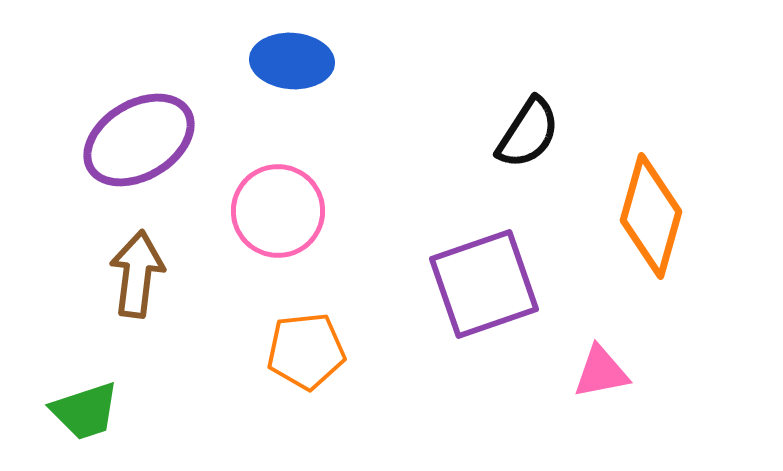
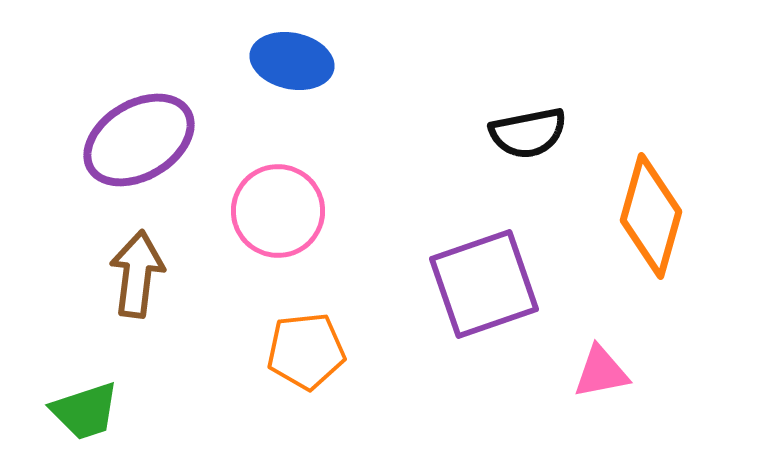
blue ellipse: rotated 8 degrees clockwise
black semicircle: rotated 46 degrees clockwise
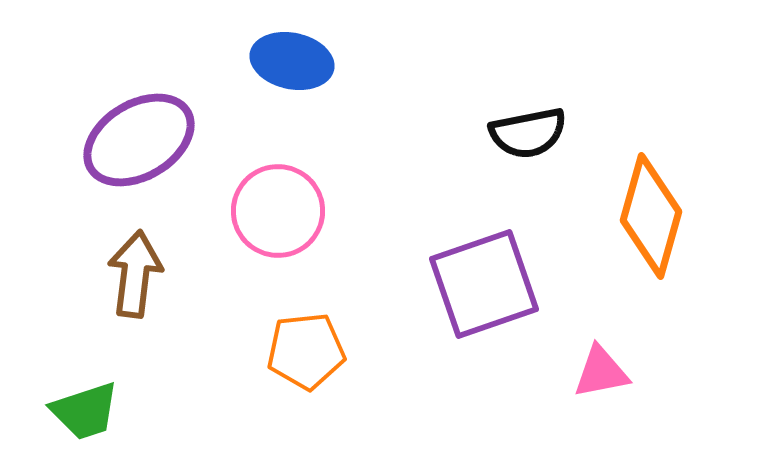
brown arrow: moved 2 px left
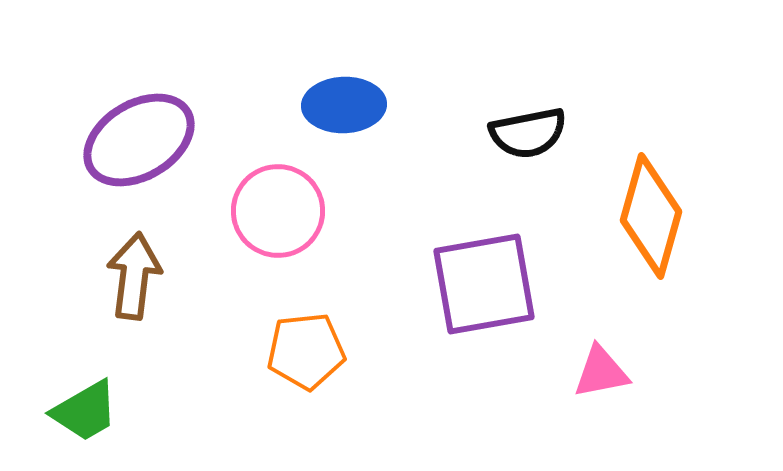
blue ellipse: moved 52 px right, 44 px down; rotated 14 degrees counterclockwise
brown arrow: moved 1 px left, 2 px down
purple square: rotated 9 degrees clockwise
green trapezoid: rotated 12 degrees counterclockwise
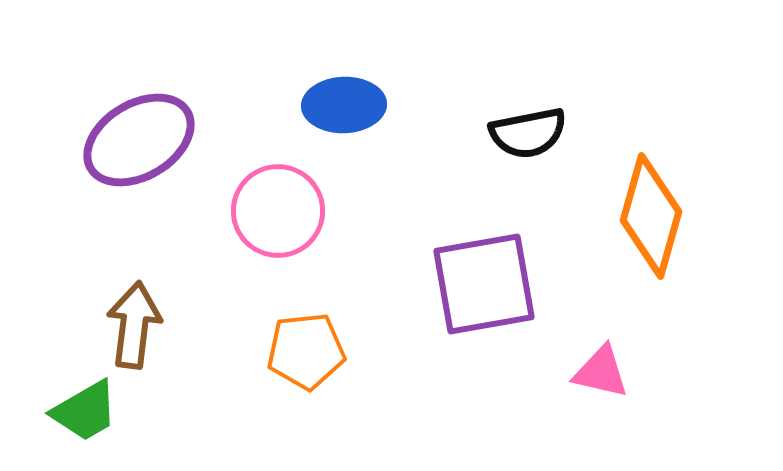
brown arrow: moved 49 px down
pink triangle: rotated 24 degrees clockwise
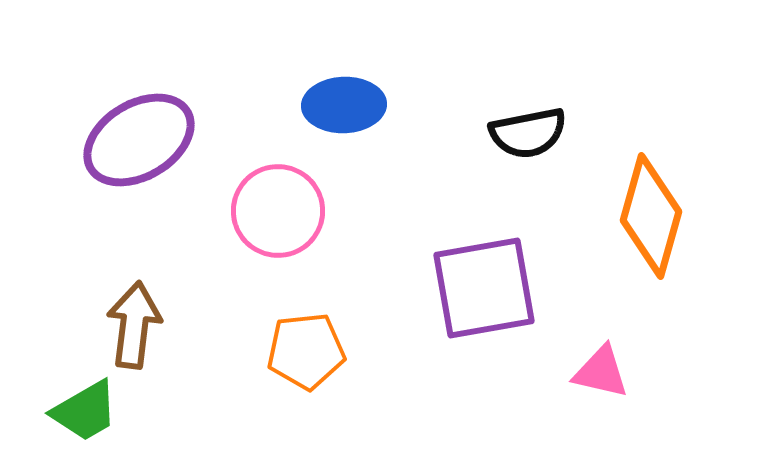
purple square: moved 4 px down
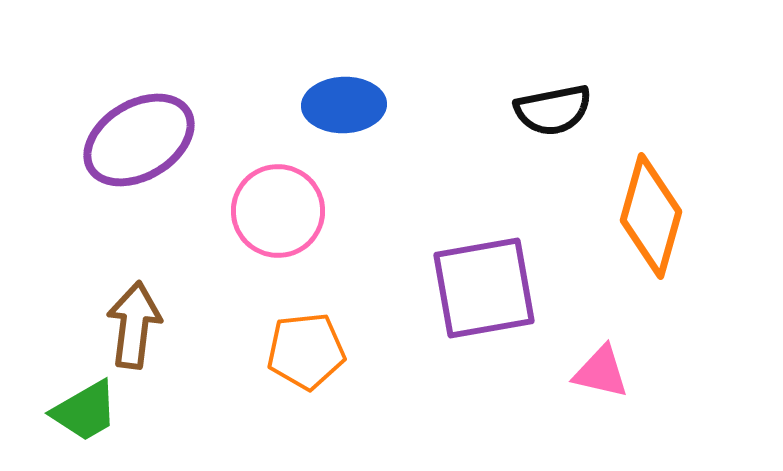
black semicircle: moved 25 px right, 23 px up
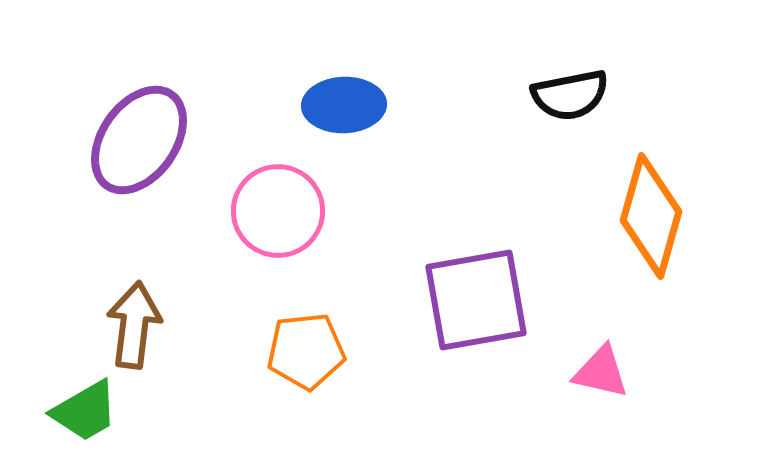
black semicircle: moved 17 px right, 15 px up
purple ellipse: rotated 24 degrees counterclockwise
purple square: moved 8 px left, 12 px down
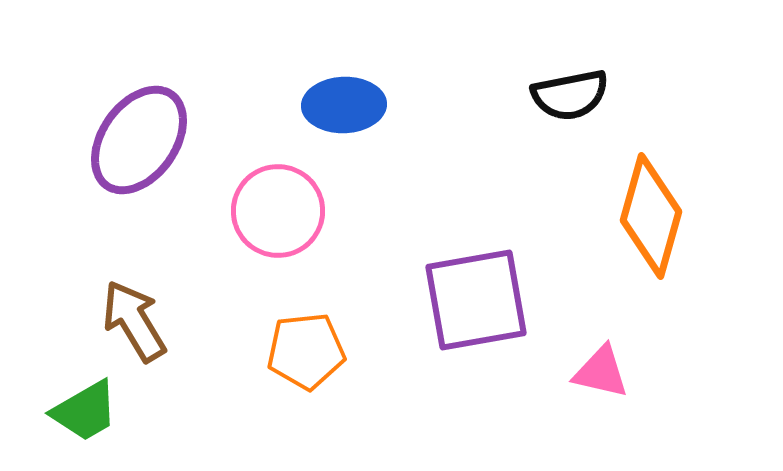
brown arrow: moved 4 px up; rotated 38 degrees counterclockwise
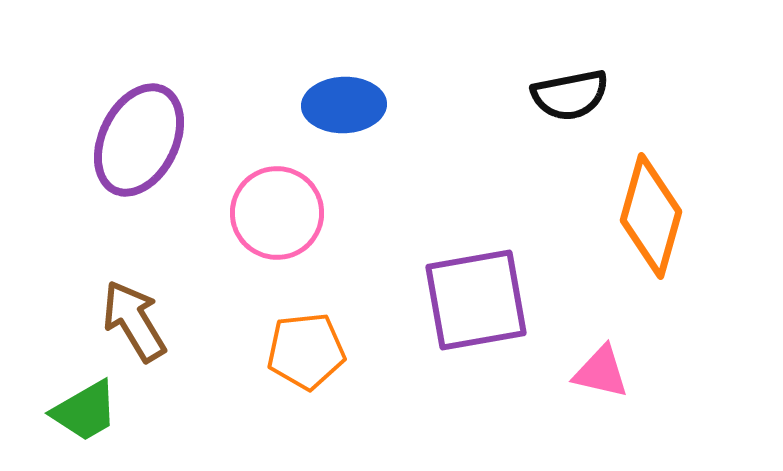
purple ellipse: rotated 9 degrees counterclockwise
pink circle: moved 1 px left, 2 px down
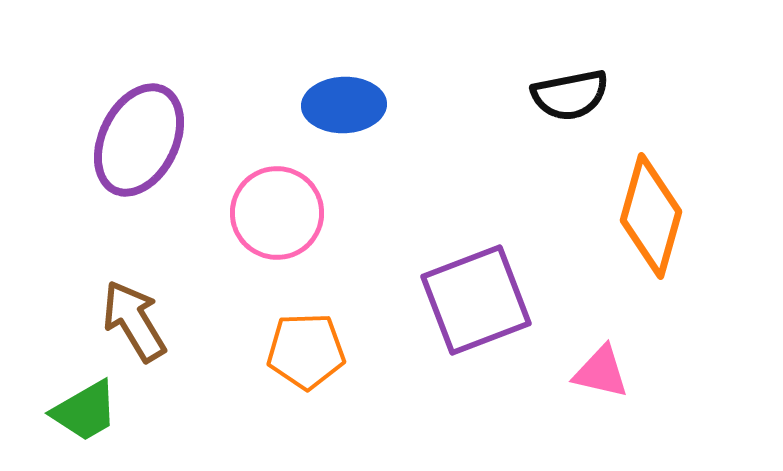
purple square: rotated 11 degrees counterclockwise
orange pentagon: rotated 4 degrees clockwise
